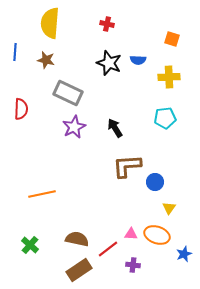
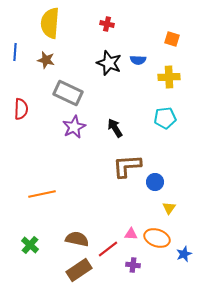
orange ellipse: moved 3 px down
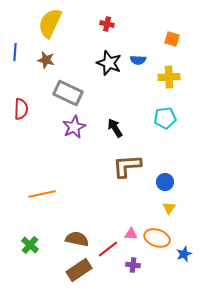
yellow semicircle: rotated 20 degrees clockwise
blue circle: moved 10 px right
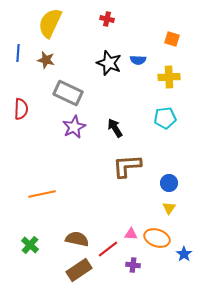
red cross: moved 5 px up
blue line: moved 3 px right, 1 px down
blue circle: moved 4 px right, 1 px down
blue star: rotated 14 degrees counterclockwise
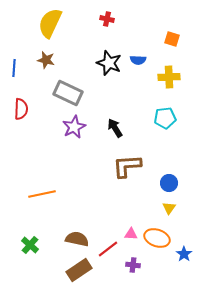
blue line: moved 4 px left, 15 px down
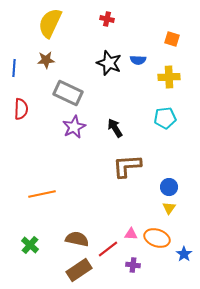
brown star: rotated 18 degrees counterclockwise
blue circle: moved 4 px down
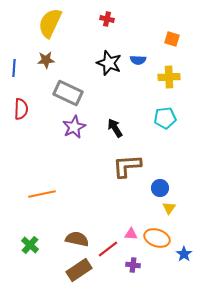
blue circle: moved 9 px left, 1 px down
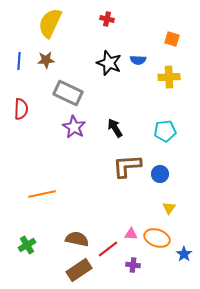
blue line: moved 5 px right, 7 px up
cyan pentagon: moved 13 px down
purple star: rotated 15 degrees counterclockwise
blue circle: moved 14 px up
green cross: moved 3 px left; rotated 18 degrees clockwise
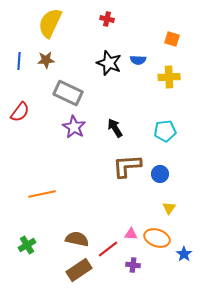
red semicircle: moved 1 px left, 3 px down; rotated 35 degrees clockwise
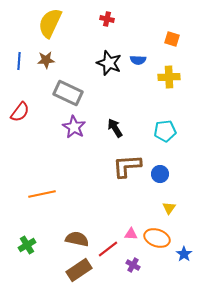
purple cross: rotated 24 degrees clockwise
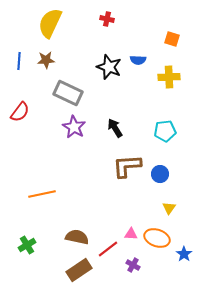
black star: moved 4 px down
brown semicircle: moved 2 px up
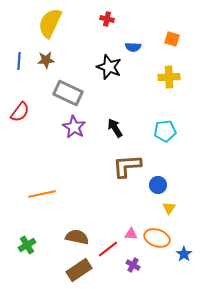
blue semicircle: moved 5 px left, 13 px up
blue circle: moved 2 px left, 11 px down
